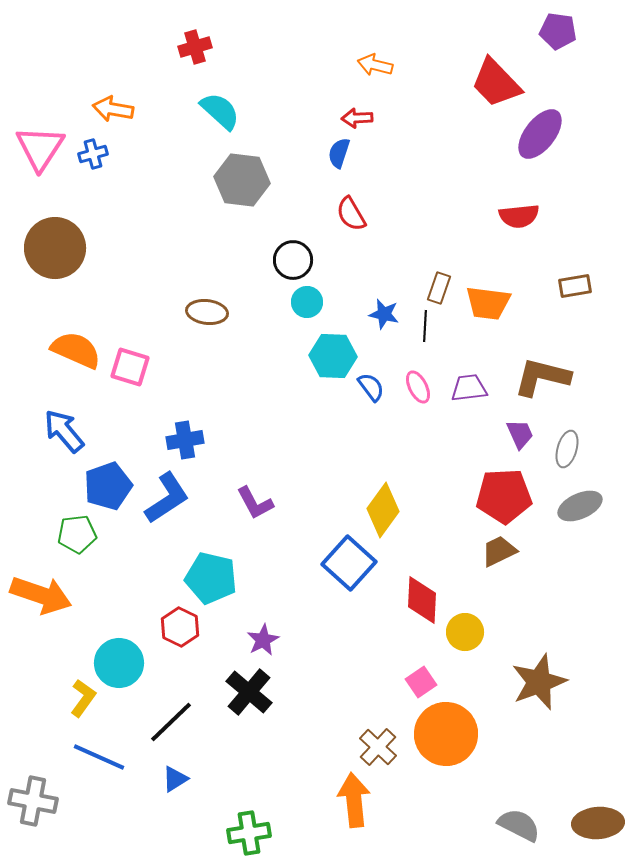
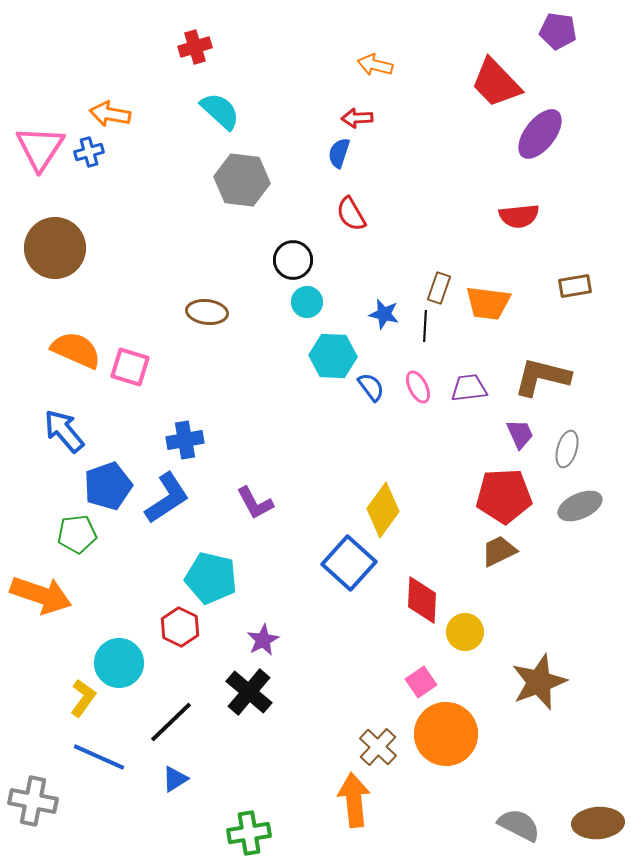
orange arrow at (113, 109): moved 3 px left, 5 px down
blue cross at (93, 154): moved 4 px left, 2 px up
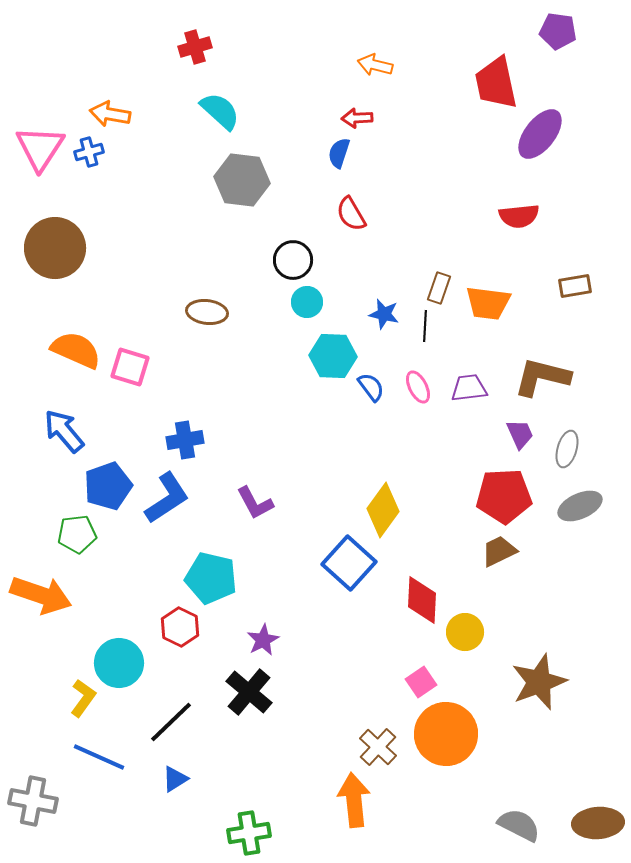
red trapezoid at (496, 83): rotated 32 degrees clockwise
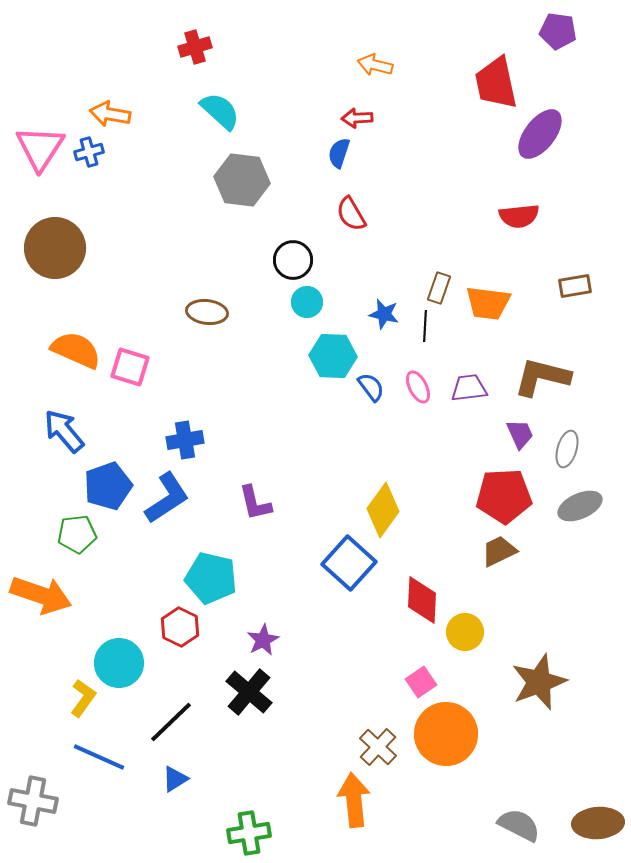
purple L-shape at (255, 503): rotated 15 degrees clockwise
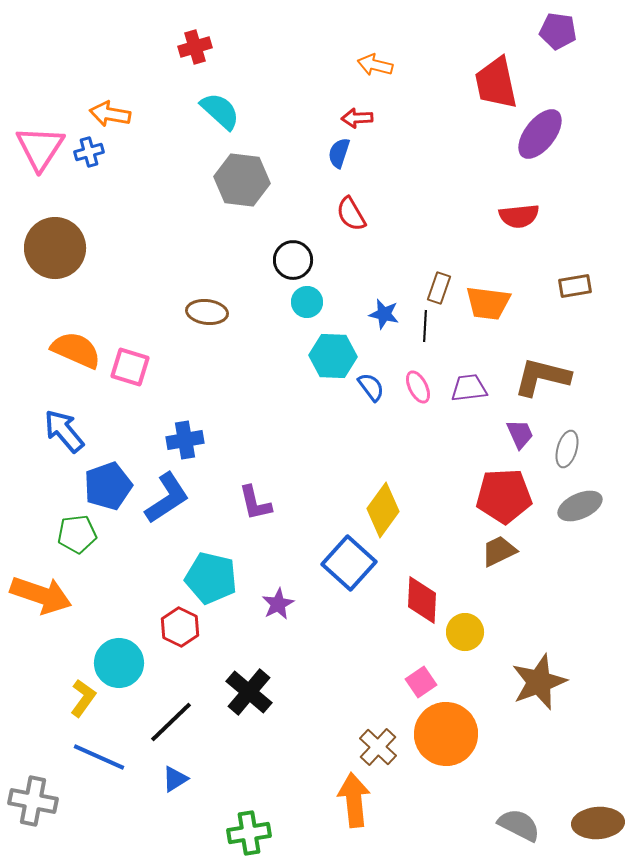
purple star at (263, 640): moved 15 px right, 36 px up
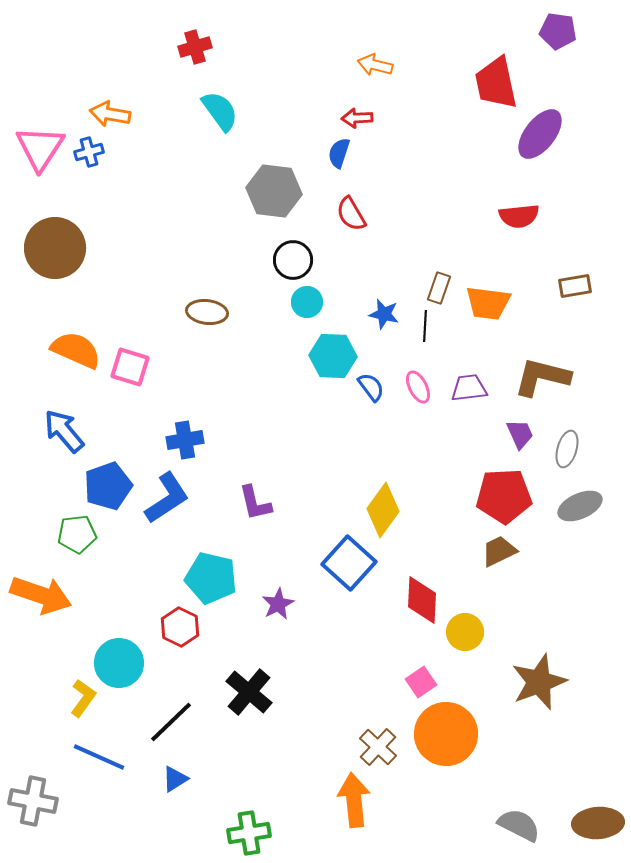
cyan semicircle at (220, 111): rotated 12 degrees clockwise
gray hexagon at (242, 180): moved 32 px right, 11 px down
